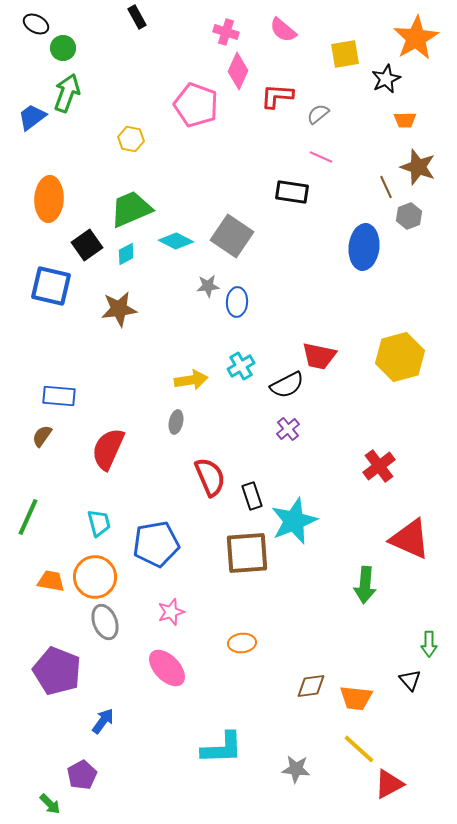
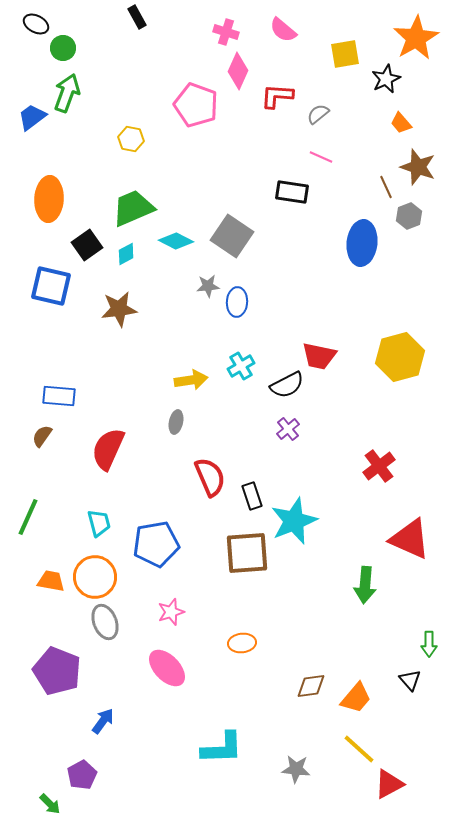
orange trapezoid at (405, 120): moved 4 px left, 3 px down; rotated 50 degrees clockwise
green trapezoid at (131, 209): moved 2 px right, 1 px up
blue ellipse at (364, 247): moved 2 px left, 4 px up
orange trapezoid at (356, 698): rotated 56 degrees counterclockwise
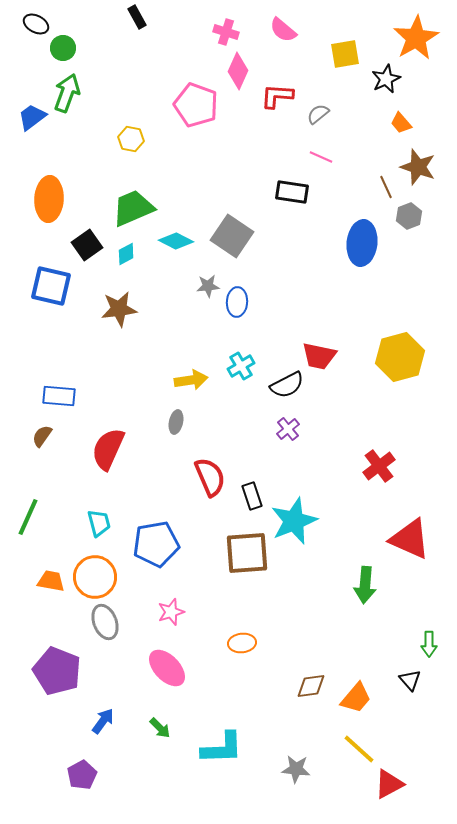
green arrow at (50, 804): moved 110 px right, 76 px up
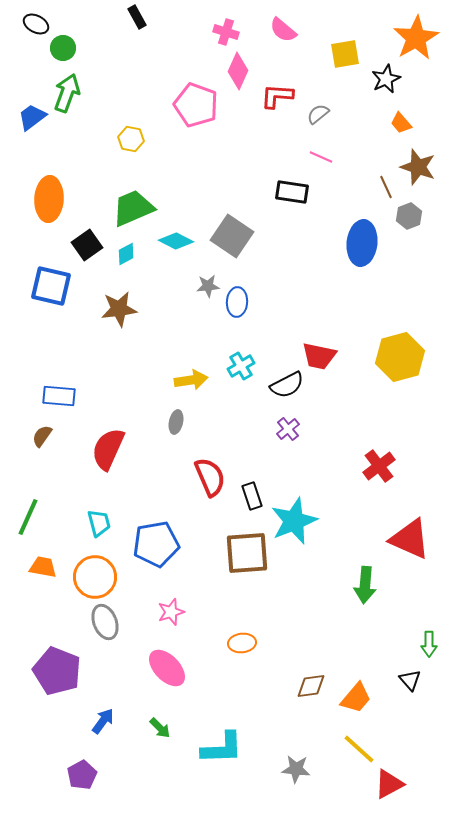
orange trapezoid at (51, 581): moved 8 px left, 14 px up
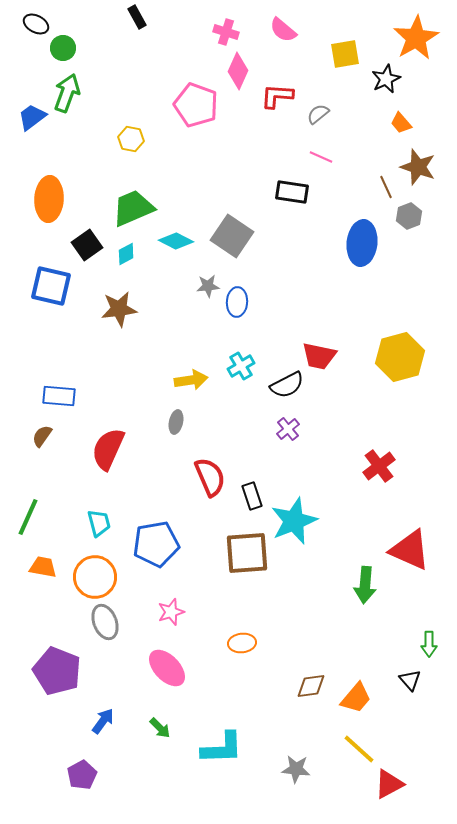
red triangle at (410, 539): moved 11 px down
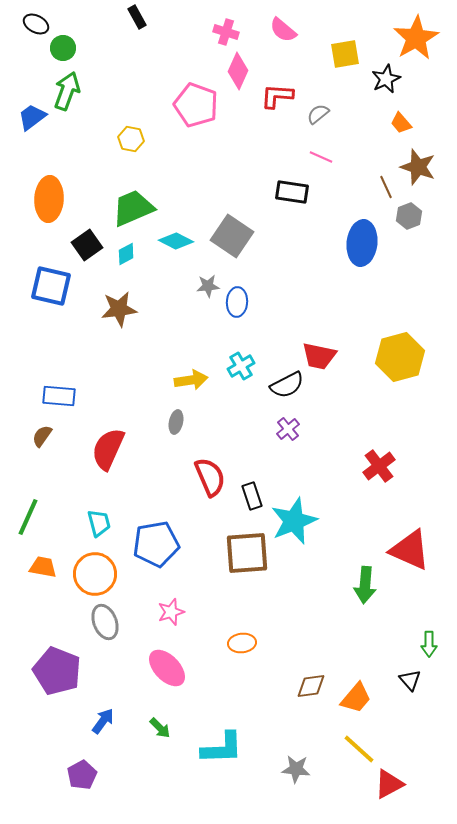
green arrow at (67, 93): moved 2 px up
orange circle at (95, 577): moved 3 px up
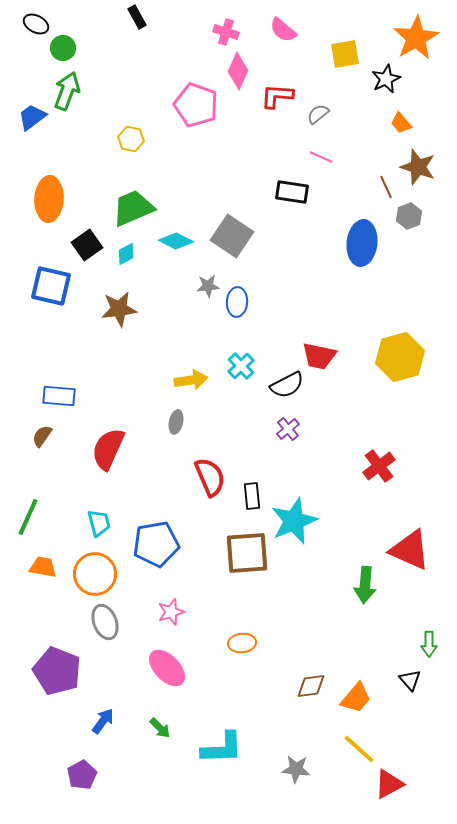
cyan cross at (241, 366): rotated 12 degrees counterclockwise
black rectangle at (252, 496): rotated 12 degrees clockwise
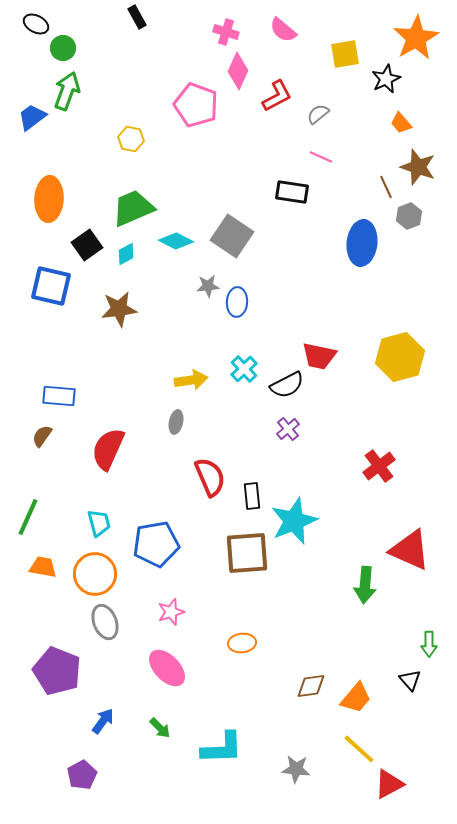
red L-shape at (277, 96): rotated 148 degrees clockwise
cyan cross at (241, 366): moved 3 px right, 3 px down
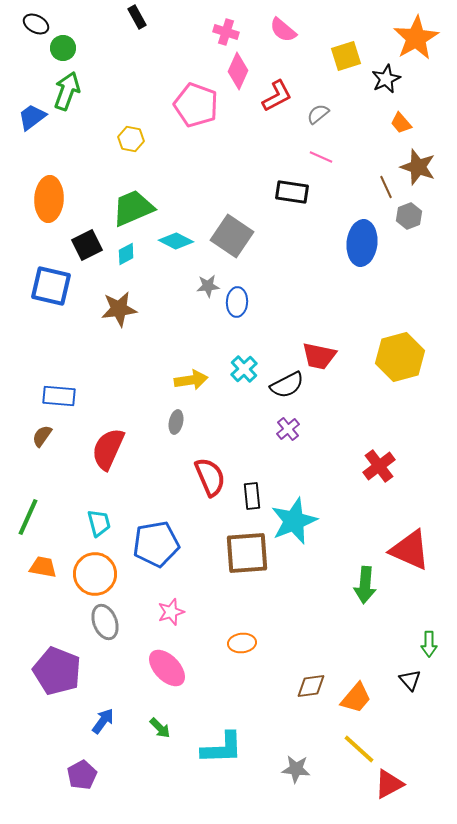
yellow square at (345, 54): moved 1 px right, 2 px down; rotated 8 degrees counterclockwise
black square at (87, 245): rotated 8 degrees clockwise
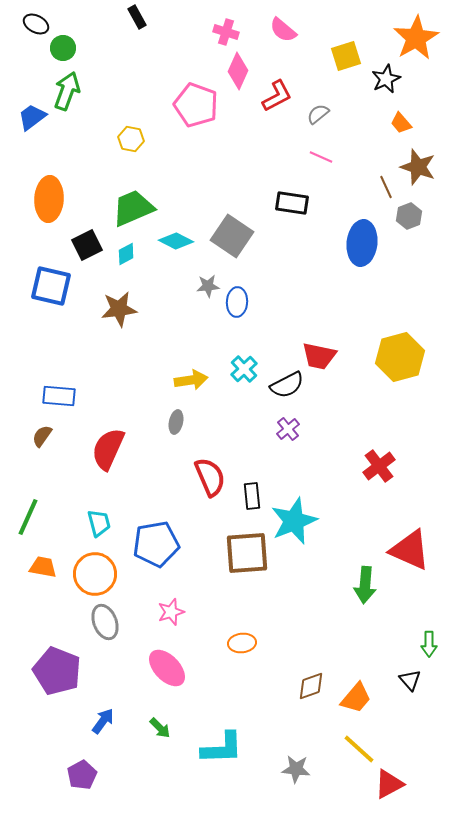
black rectangle at (292, 192): moved 11 px down
brown diamond at (311, 686): rotated 12 degrees counterclockwise
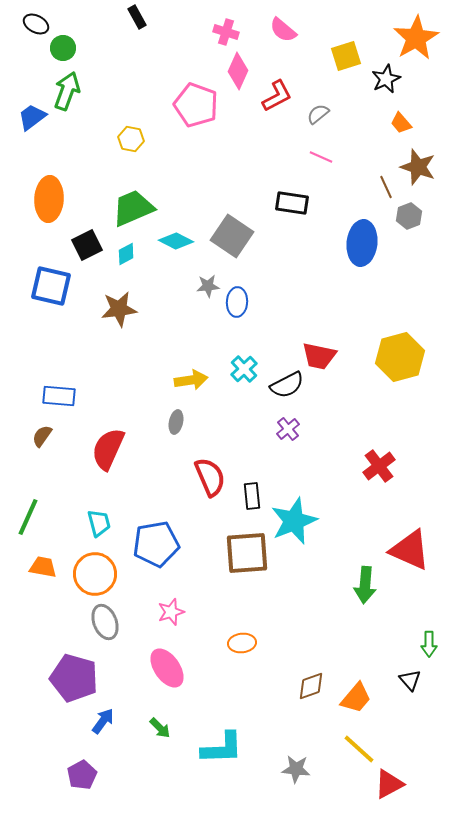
pink ellipse at (167, 668): rotated 9 degrees clockwise
purple pentagon at (57, 671): moved 17 px right, 7 px down; rotated 6 degrees counterclockwise
